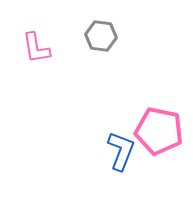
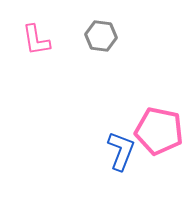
pink L-shape: moved 8 px up
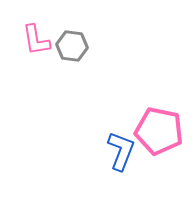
gray hexagon: moved 29 px left, 10 px down
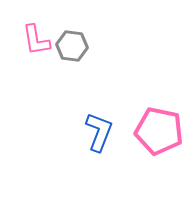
blue L-shape: moved 22 px left, 19 px up
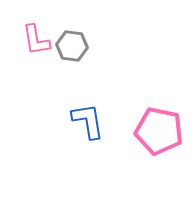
blue L-shape: moved 11 px left, 11 px up; rotated 30 degrees counterclockwise
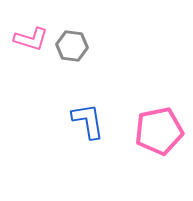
pink L-shape: moved 5 px left, 1 px up; rotated 64 degrees counterclockwise
pink pentagon: rotated 24 degrees counterclockwise
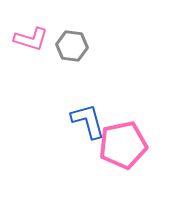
blue L-shape: rotated 6 degrees counterclockwise
pink pentagon: moved 36 px left, 14 px down
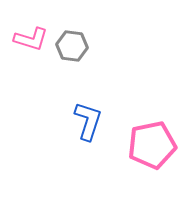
blue L-shape: rotated 33 degrees clockwise
pink pentagon: moved 29 px right
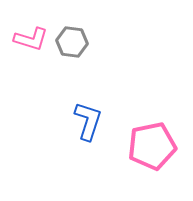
gray hexagon: moved 4 px up
pink pentagon: moved 1 px down
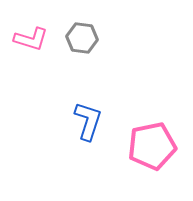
gray hexagon: moved 10 px right, 4 px up
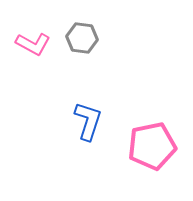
pink L-shape: moved 2 px right, 5 px down; rotated 12 degrees clockwise
